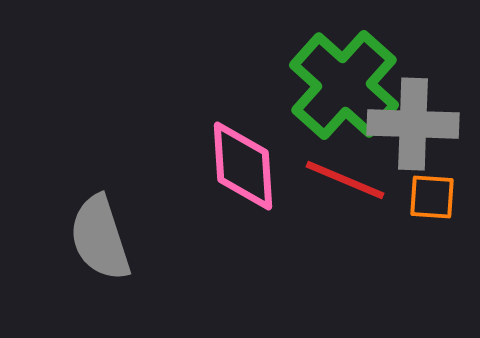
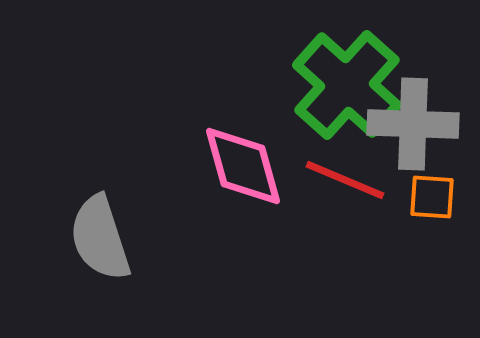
green cross: moved 3 px right
pink diamond: rotated 12 degrees counterclockwise
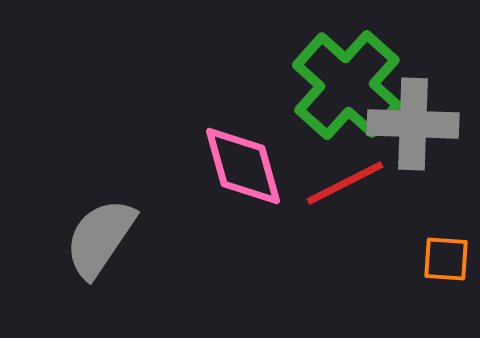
red line: moved 3 px down; rotated 50 degrees counterclockwise
orange square: moved 14 px right, 62 px down
gray semicircle: rotated 52 degrees clockwise
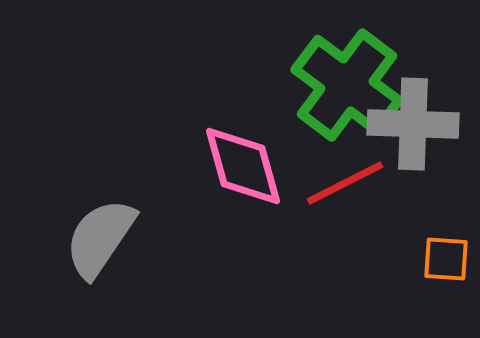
green cross: rotated 5 degrees counterclockwise
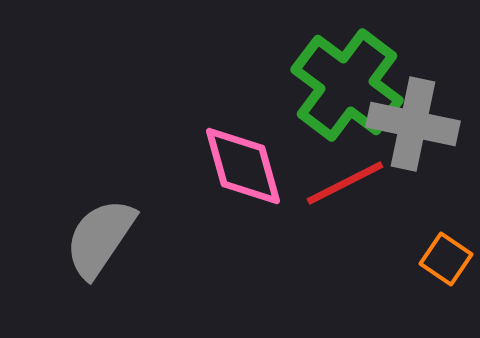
gray cross: rotated 10 degrees clockwise
orange square: rotated 30 degrees clockwise
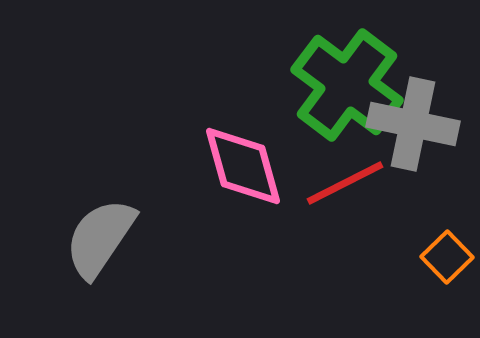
orange square: moved 1 px right, 2 px up; rotated 12 degrees clockwise
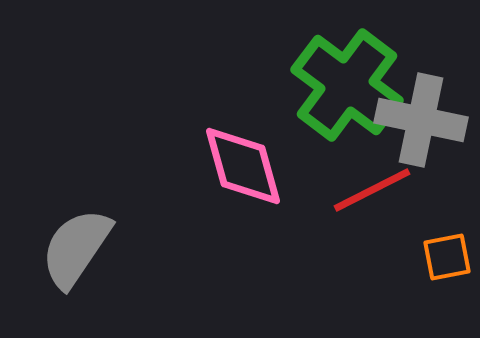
gray cross: moved 8 px right, 4 px up
red line: moved 27 px right, 7 px down
gray semicircle: moved 24 px left, 10 px down
orange square: rotated 33 degrees clockwise
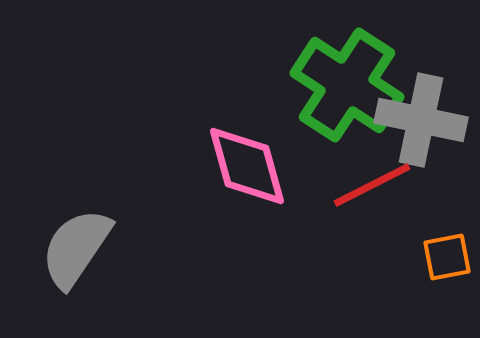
green cross: rotated 4 degrees counterclockwise
pink diamond: moved 4 px right
red line: moved 5 px up
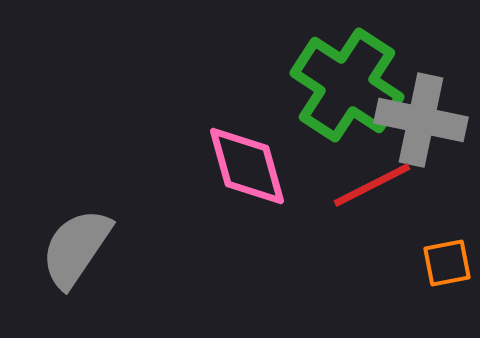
orange square: moved 6 px down
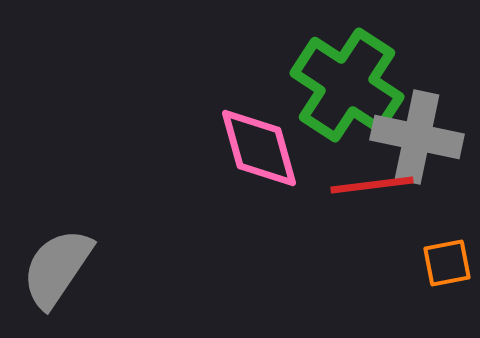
gray cross: moved 4 px left, 17 px down
pink diamond: moved 12 px right, 18 px up
red line: rotated 20 degrees clockwise
gray semicircle: moved 19 px left, 20 px down
